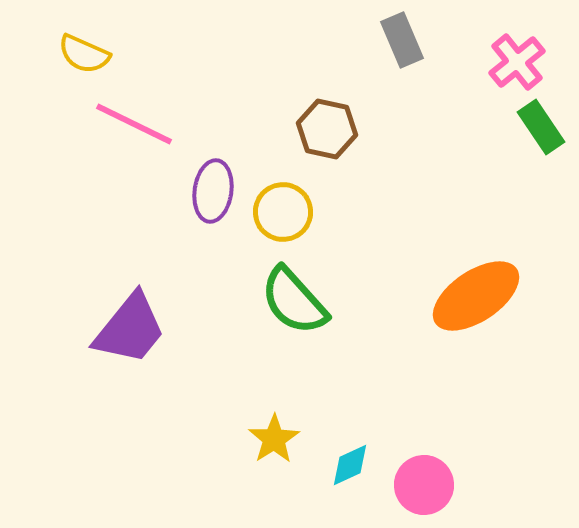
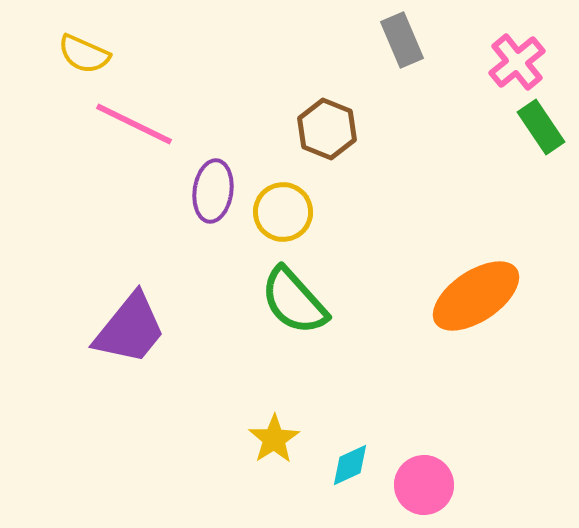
brown hexagon: rotated 10 degrees clockwise
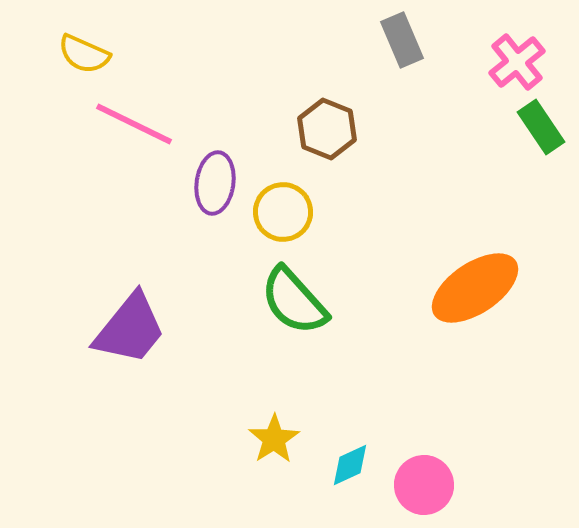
purple ellipse: moved 2 px right, 8 px up
orange ellipse: moved 1 px left, 8 px up
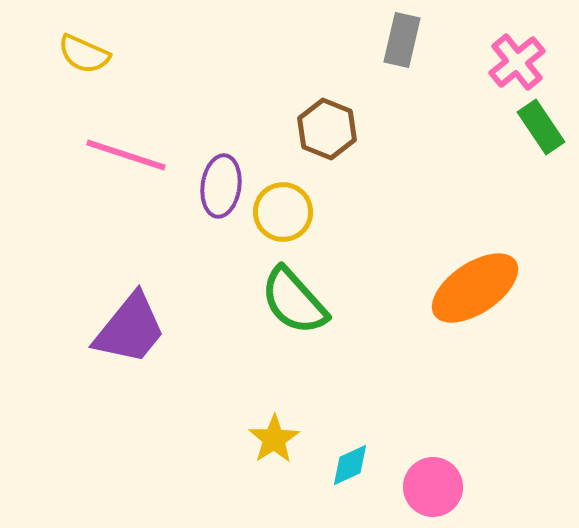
gray rectangle: rotated 36 degrees clockwise
pink line: moved 8 px left, 31 px down; rotated 8 degrees counterclockwise
purple ellipse: moved 6 px right, 3 px down
pink circle: moved 9 px right, 2 px down
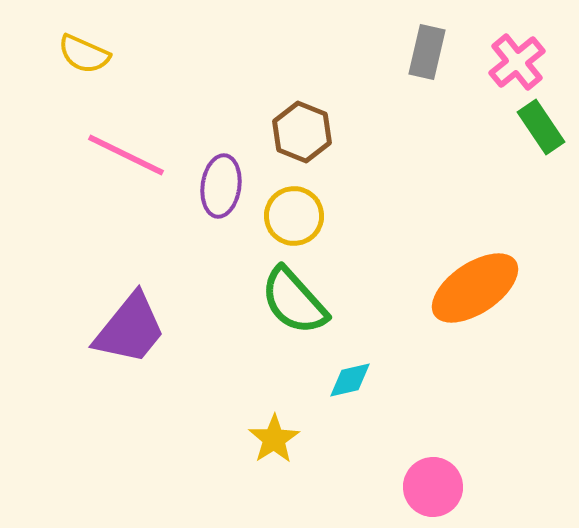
gray rectangle: moved 25 px right, 12 px down
brown hexagon: moved 25 px left, 3 px down
pink line: rotated 8 degrees clockwise
yellow circle: moved 11 px right, 4 px down
cyan diamond: moved 85 px up; rotated 12 degrees clockwise
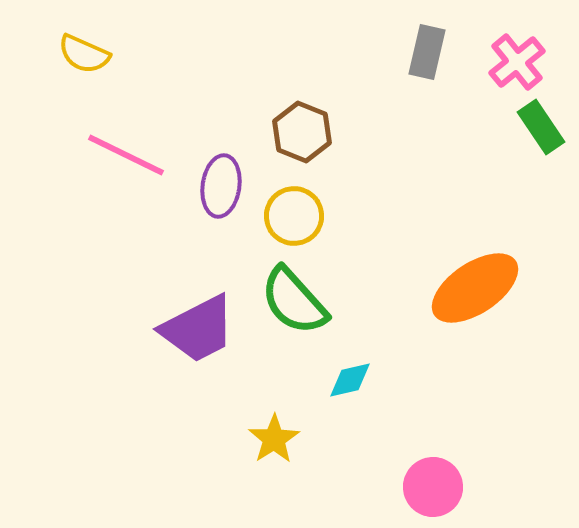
purple trapezoid: moved 68 px right; rotated 24 degrees clockwise
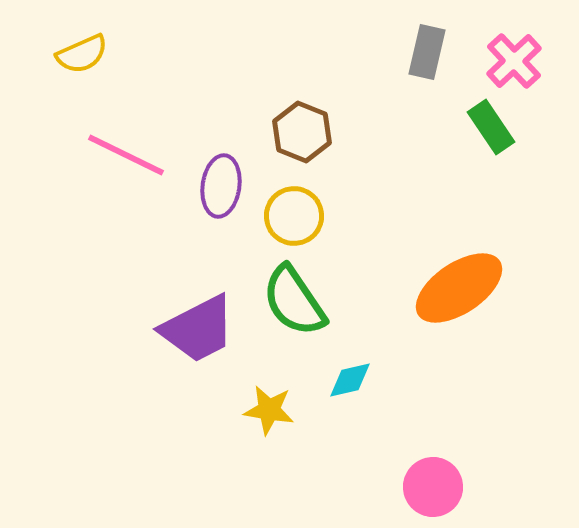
yellow semicircle: moved 2 px left; rotated 48 degrees counterclockwise
pink cross: moved 3 px left, 1 px up; rotated 4 degrees counterclockwise
green rectangle: moved 50 px left
orange ellipse: moved 16 px left
green semicircle: rotated 8 degrees clockwise
yellow star: moved 5 px left, 29 px up; rotated 30 degrees counterclockwise
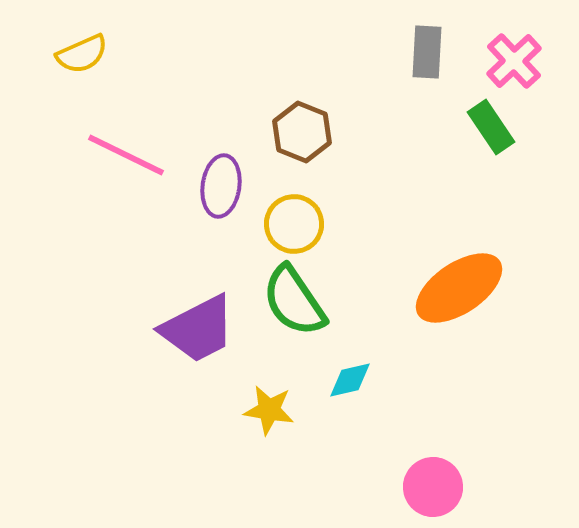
gray rectangle: rotated 10 degrees counterclockwise
yellow circle: moved 8 px down
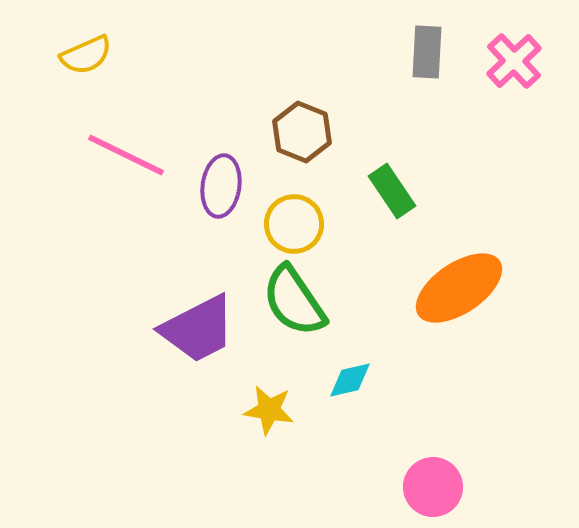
yellow semicircle: moved 4 px right, 1 px down
green rectangle: moved 99 px left, 64 px down
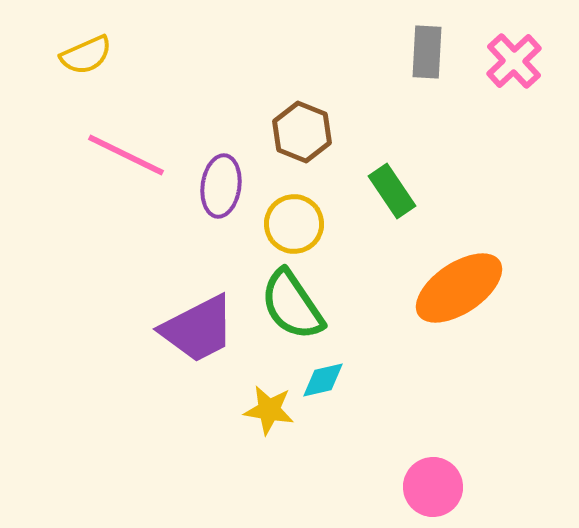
green semicircle: moved 2 px left, 4 px down
cyan diamond: moved 27 px left
